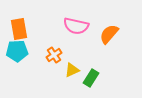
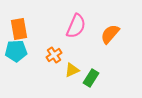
pink semicircle: rotated 80 degrees counterclockwise
orange semicircle: moved 1 px right
cyan pentagon: moved 1 px left
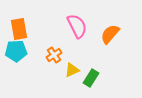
pink semicircle: moved 1 px right; rotated 50 degrees counterclockwise
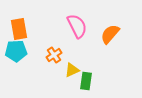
green rectangle: moved 5 px left, 3 px down; rotated 24 degrees counterclockwise
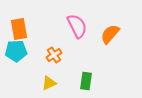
yellow triangle: moved 23 px left, 13 px down
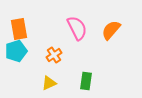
pink semicircle: moved 2 px down
orange semicircle: moved 1 px right, 4 px up
cyan pentagon: rotated 15 degrees counterclockwise
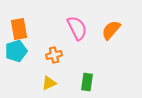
orange cross: rotated 21 degrees clockwise
green rectangle: moved 1 px right, 1 px down
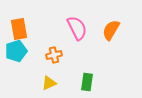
orange semicircle: rotated 10 degrees counterclockwise
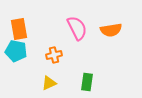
orange semicircle: rotated 130 degrees counterclockwise
cyan pentagon: rotated 30 degrees clockwise
